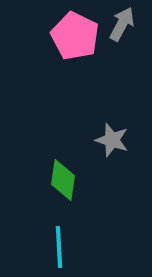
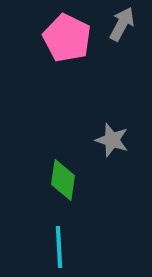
pink pentagon: moved 8 px left, 2 px down
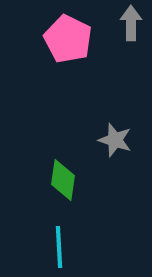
gray arrow: moved 9 px right, 1 px up; rotated 28 degrees counterclockwise
pink pentagon: moved 1 px right, 1 px down
gray star: moved 3 px right
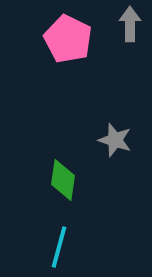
gray arrow: moved 1 px left, 1 px down
cyan line: rotated 18 degrees clockwise
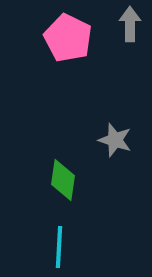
pink pentagon: moved 1 px up
cyan line: rotated 12 degrees counterclockwise
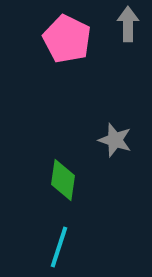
gray arrow: moved 2 px left
pink pentagon: moved 1 px left, 1 px down
cyan line: rotated 15 degrees clockwise
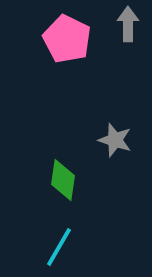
cyan line: rotated 12 degrees clockwise
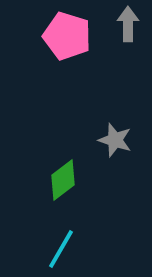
pink pentagon: moved 3 px up; rotated 9 degrees counterclockwise
green diamond: rotated 45 degrees clockwise
cyan line: moved 2 px right, 2 px down
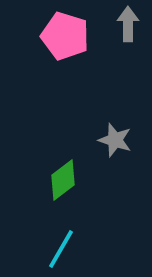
pink pentagon: moved 2 px left
